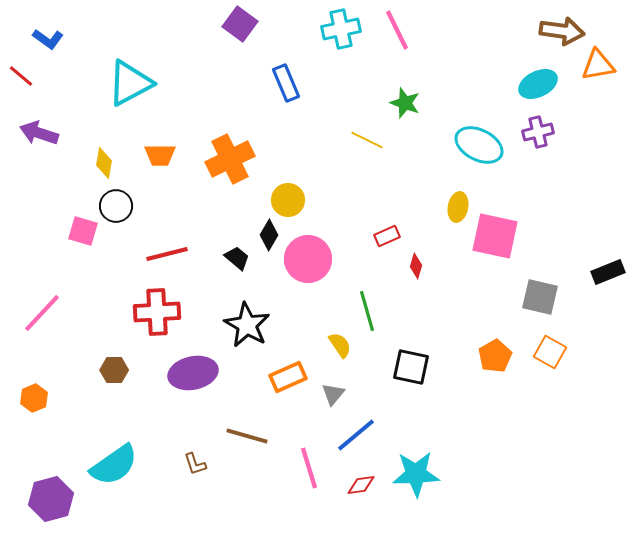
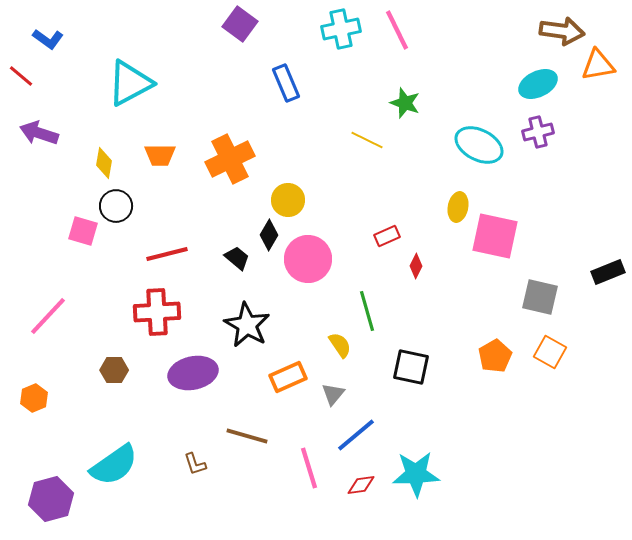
red diamond at (416, 266): rotated 10 degrees clockwise
pink line at (42, 313): moved 6 px right, 3 px down
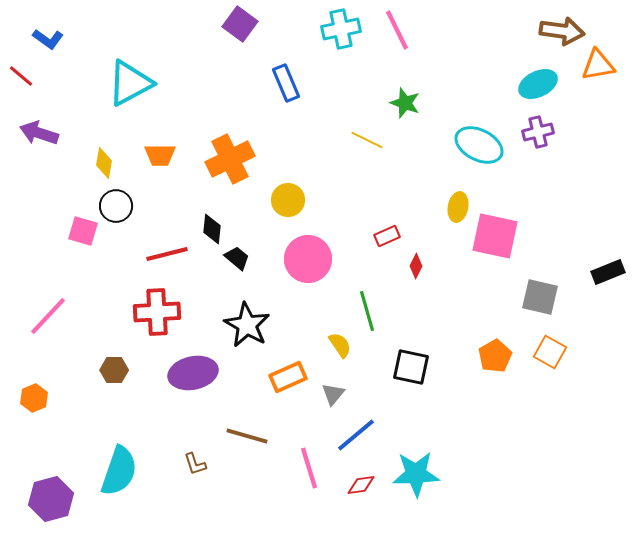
black diamond at (269, 235): moved 57 px left, 6 px up; rotated 24 degrees counterclockwise
cyan semicircle at (114, 465): moved 5 px right, 6 px down; rotated 36 degrees counterclockwise
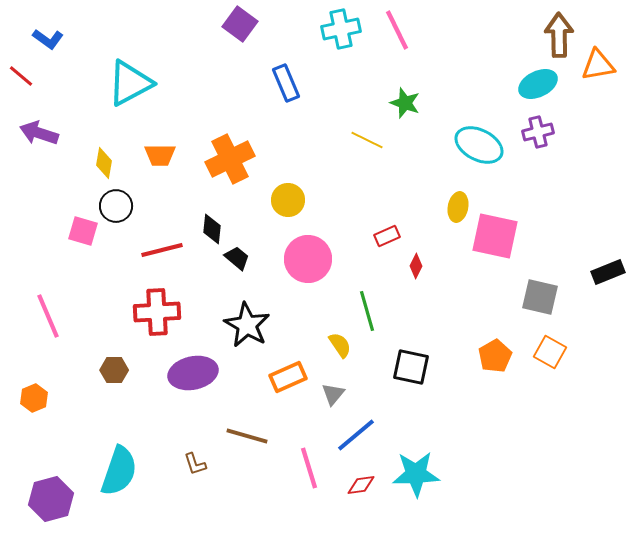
brown arrow at (562, 31): moved 3 px left, 4 px down; rotated 99 degrees counterclockwise
red line at (167, 254): moved 5 px left, 4 px up
pink line at (48, 316): rotated 66 degrees counterclockwise
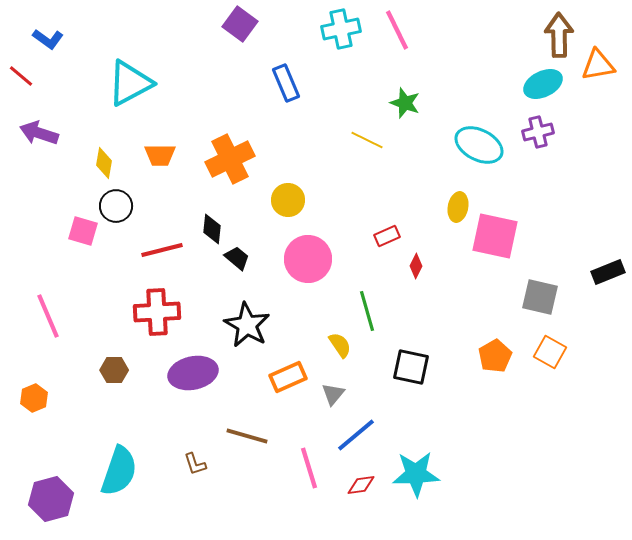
cyan ellipse at (538, 84): moved 5 px right
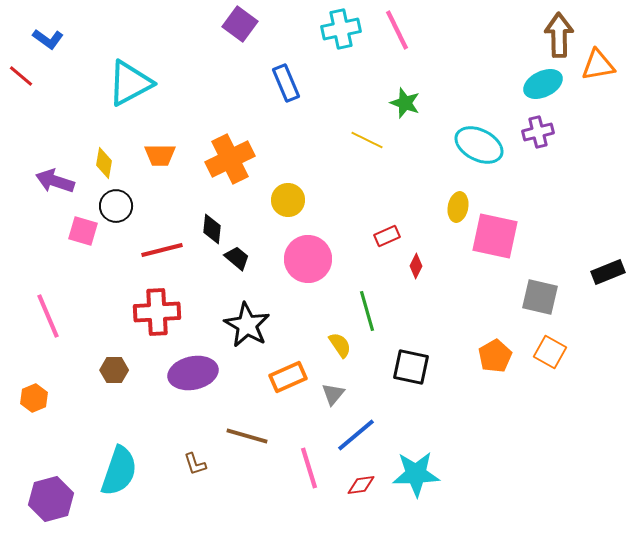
purple arrow at (39, 133): moved 16 px right, 48 px down
